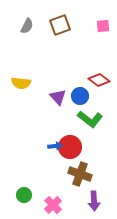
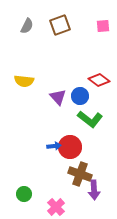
yellow semicircle: moved 3 px right, 2 px up
blue arrow: moved 1 px left
green circle: moved 1 px up
purple arrow: moved 11 px up
pink cross: moved 3 px right, 2 px down
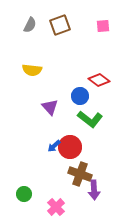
gray semicircle: moved 3 px right, 1 px up
yellow semicircle: moved 8 px right, 11 px up
purple triangle: moved 8 px left, 10 px down
blue arrow: rotated 144 degrees clockwise
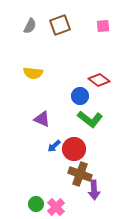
gray semicircle: moved 1 px down
yellow semicircle: moved 1 px right, 3 px down
purple triangle: moved 8 px left, 12 px down; rotated 24 degrees counterclockwise
red circle: moved 4 px right, 2 px down
green circle: moved 12 px right, 10 px down
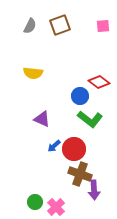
red diamond: moved 2 px down
green circle: moved 1 px left, 2 px up
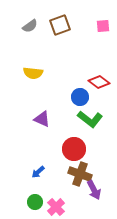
gray semicircle: rotated 28 degrees clockwise
blue circle: moved 1 px down
blue arrow: moved 16 px left, 26 px down
purple arrow: rotated 24 degrees counterclockwise
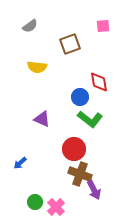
brown square: moved 10 px right, 19 px down
yellow semicircle: moved 4 px right, 6 px up
red diamond: rotated 45 degrees clockwise
blue arrow: moved 18 px left, 9 px up
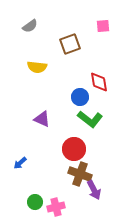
pink cross: rotated 30 degrees clockwise
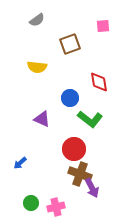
gray semicircle: moved 7 px right, 6 px up
blue circle: moved 10 px left, 1 px down
purple arrow: moved 2 px left, 2 px up
green circle: moved 4 px left, 1 px down
